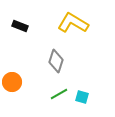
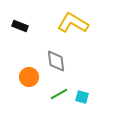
gray diamond: rotated 25 degrees counterclockwise
orange circle: moved 17 px right, 5 px up
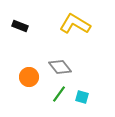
yellow L-shape: moved 2 px right, 1 px down
gray diamond: moved 4 px right, 6 px down; rotated 30 degrees counterclockwise
green line: rotated 24 degrees counterclockwise
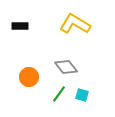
black rectangle: rotated 21 degrees counterclockwise
gray diamond: moved 6 px right
cyan square: moved 2 px up
